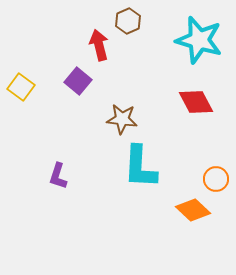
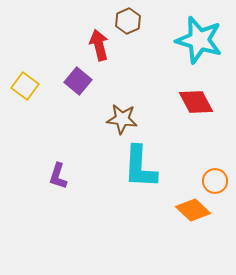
yellow square: moved 4 px right, 1 px up
orange circle: moved 1 px left, 2 px down
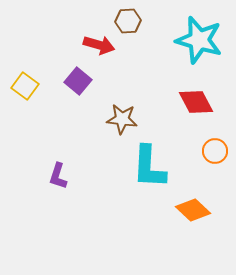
brown hexagon: rotated 20 degrees clockwise
red arrow: rotated 120 degrees clockwise
cyan L-shape: moved 9 px right
orange circle: moved 30 px up
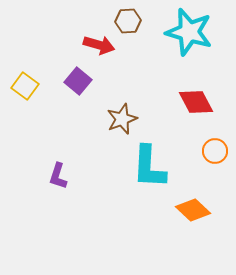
cyan star: moved 10 px left, 8 px up
brown star: rotated 28 degrees counterclockwise
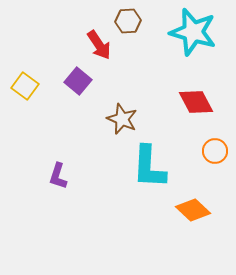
cyan star: moved 4 px right
red arrow: rotated 40 degrees clockwise
brown star: rotated 28 degrees counterclockwise
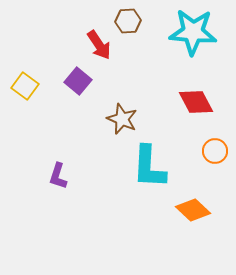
cyan star: rotated 12 degrees counterclockwise
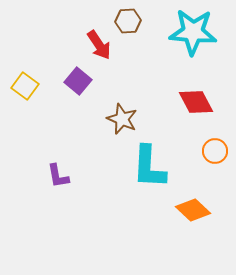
purple L-shape: rotated 28 degrees counterclockwise
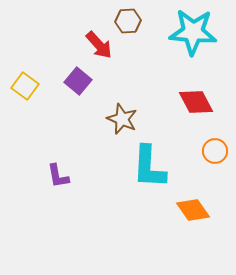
red arrow: rotated 8 degrees counterclockwise
orange diamond: rotated 12 degrees clockwise
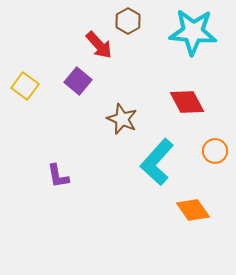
brown hexagon: rotated 25 degrees counterclockwise
red diamond: moved 9 px left
cyan L-shape: moved 8 px right, 5 px up; rotated 39 degrees clockwise
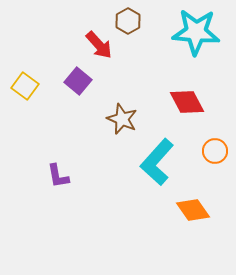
cyan star: moved 3 px right
